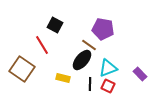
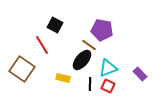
purple pentagon: moved 1 px left, 1 px down
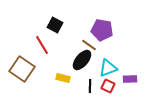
purple rectangle: moved 10 px left, 5 px down; rotated 48 degrees counterclockwise
black line: moved 2 px down
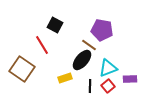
yellow rectangle: moved 2 px right; rotated 32 degrees counterclockwise
red square: rotated 24 degrees clockwise
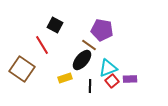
red square: moved 4 px right, 5 px up
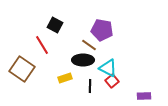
black ellipse: moved 1 px right; rotated 50 degrees clockwise
cyan triangle: rotated 48 degrees clockwise
purple rectangle: moved 14 px right, 17 px down
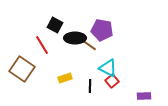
black ellipse: moved 8 px left, 22 px up
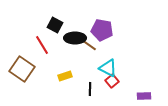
yellow rectangle: moved 2 px up
black line: moved 3 px down
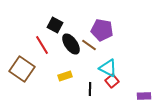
black ellipse: moved 4 px left, 6 px down; rotated 55 degrees clockwise
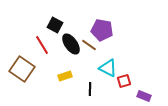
red square: moved 12 px right; rotated 24 degrees clockwise
purple rectangle: rotated 24 degrees clockwise
